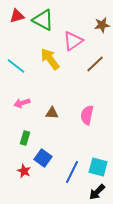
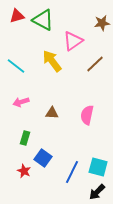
brown star: moved 2 px up
yellow arrow: moved 2 px right, 2 px down
pink arrow: moved 1 px left, 1 px up
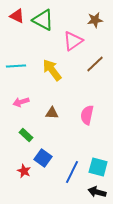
red triangle: rotated 42 degrees clockwise
brown star: moved 7 px left, 3 px up
yellow arrow: moved 9 px down
cyan line: rotated 42 degrees counterclockwise
green rectangle: moved 1 px right, 3 px up; rotated 64 degrees counterclockwise
black arrow: rotated 60 degrees clockwise
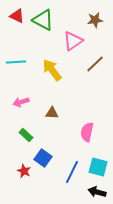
cyan line: moved 4 px up
pink semicircle: moved 17 px down
